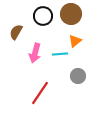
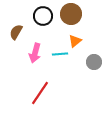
gray circle: moved 16 px right, 14 px up
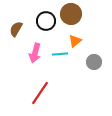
black circle: moved 3 px right, 5 px down
brown semicircle: moved 3 px up
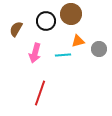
orange triangle: moved 3 px right; rotated 24 degrees clockwise
cyan line: moved 3 px right, 1 px down
gray circle: moved 5 px right, 13 px up
red line: rotated 15 degrees counterclockwise
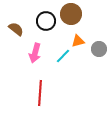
brown semicircle: rotated 98 degrees clockwise
cyan line: moved 1 px down; rotated 42 degrees counterclockwise
red line: rotated 15 degrees counterclockwise
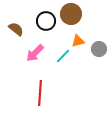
pink arrow: rotated 30 degrees clockwise
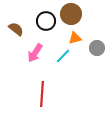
orange triangle: moved 3 px left, 3 px up
gray circle: moved 2 px left, 1 px up
pink arrow: rotated 12 degrees counterclockwise
red line: moved 2 px right, 1 px down
